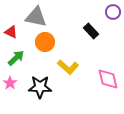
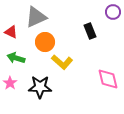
gray triangle: rotated 35 degrees counterclockwise
black rectangle: moved 1 px left; rotated 21 degrees clockwise
green arrow: rotated 120 degrees counterclockwise
yellow L-shape: moved 6 px left, 5 px up
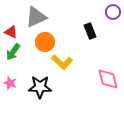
green arrow: moved 3 px left, 6 px up; rotated 72 degrees counterclockwise
pink star: rotated 16 degrees counterclockwise
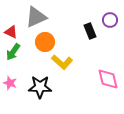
purple circle: moved 3 px left, 8 px down
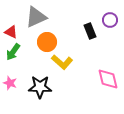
orange circle: moved 2 px right
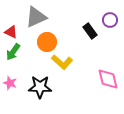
black rectangle: rotated 14 degrees counterclockwise
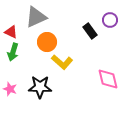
green arrow: rotated 18 degrees counterclockwise
pink star: moved 6 px down
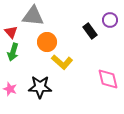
gray triangle: moved 3 px left, 1 px up; rotated 30 degrees clockwise
red triangle: rotated 24 degrees clockwise
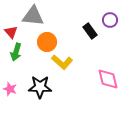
green arrow: moved 3 px right
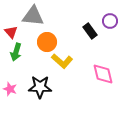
purple circle: moved 1 px down
yellow L-shape: moved 1 px up
pink diamond: moved 5 px left, 5 px up
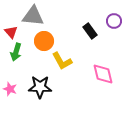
purple circle: moved 4 px right
orange circle: moved 3 px left, 1 px up
yellow L-shape: rotated 20 degrees clockwise
